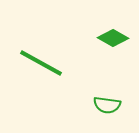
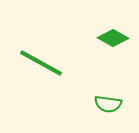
green semicircle: moved 1 px right, 1 px up
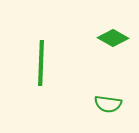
green line: rotated 63 degrees clockwise
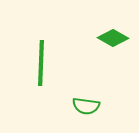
green semicircle: moved 22 px left, 2 px down
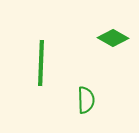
green semicircle: moved 6 px up; rotated 100 degrees counterclockwise
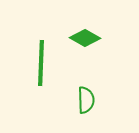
green diamond: moved 28 px left
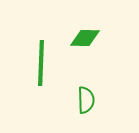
green diamond: rotated 28 degrees counterclockwise
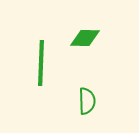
green semicircle: moved 1 px right, 1 px down
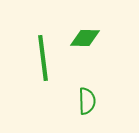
green line: moved 2 px right, 5 px up; rotated 9 degrees counterclockwise
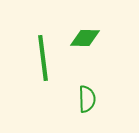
green semicircle: moved 2 px up
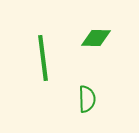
green diamond: moved 11 px right
